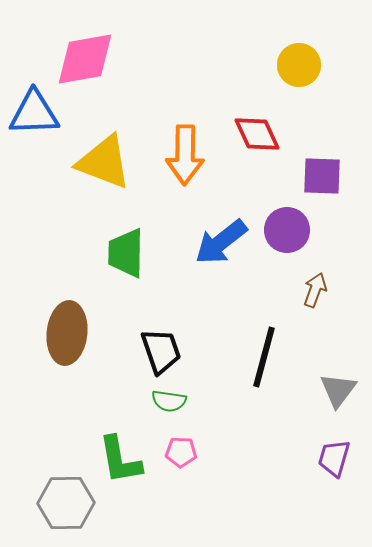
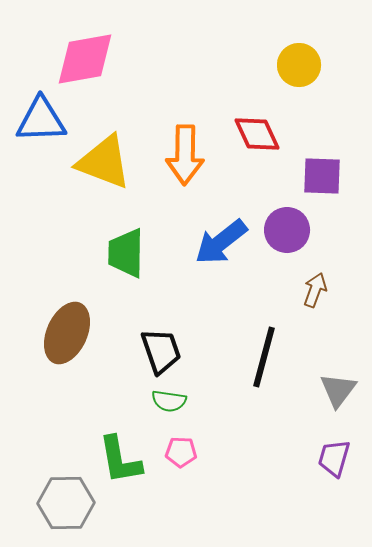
blue triangle: moved 7 px right, 7 px down
brown ellipse: rotated 18 degrees clockwise
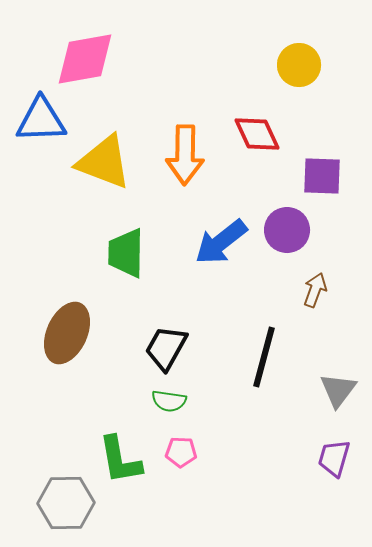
black trapezoid: moved 5 px right, 3 px up; rotated 132 degrees counterclockwise
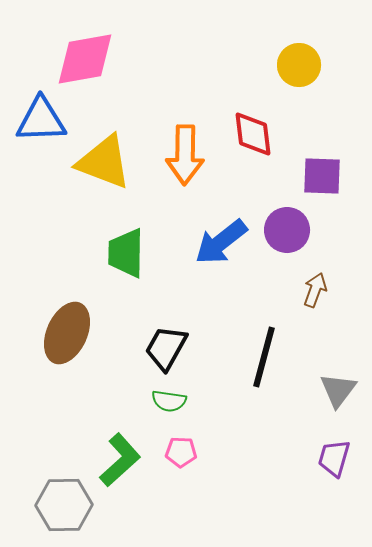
red diamond: moved 4 px left; rotated 18 degrees clockwise
green L-shape: rotated 122 degrees counterclockwise
gray hexagon: moved 2 px left, 2 px down
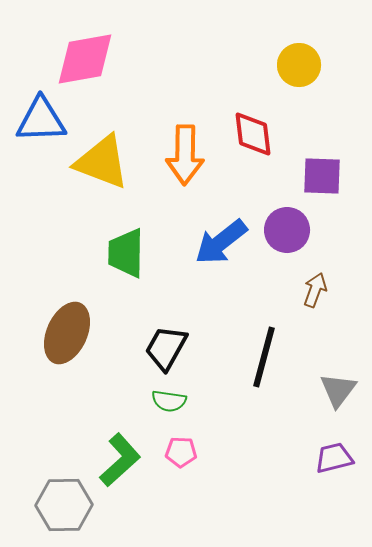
yellow triangle: moved 2 px left
purple trapezoid: rotated 60 degrees clockwise
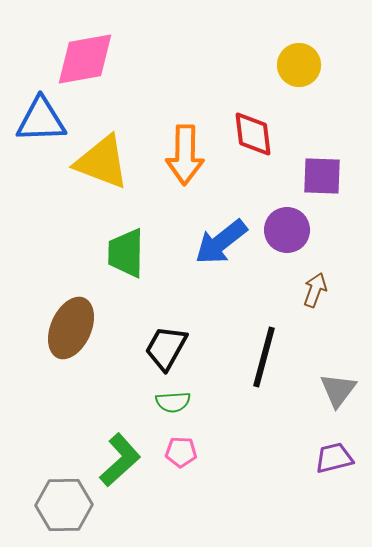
brown ellipse: moved 4 px right, 5 px up
green semicircle: moved 4 px right, 1 px down; rotated 12 degrees counterclockwise
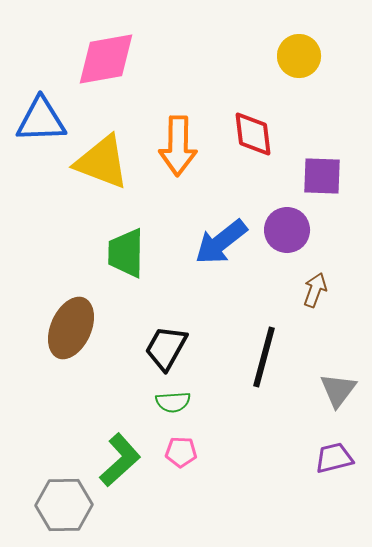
pink diamond: moved 21 px right
yellow circle: moved 9 px up
orange arrow: moved 7 px left, 9 px up
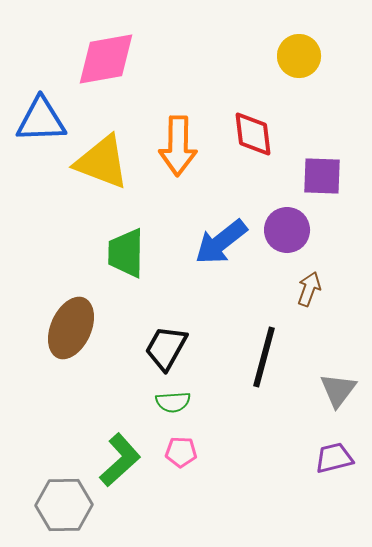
brown arrow: moved 6 px left, 1 px up
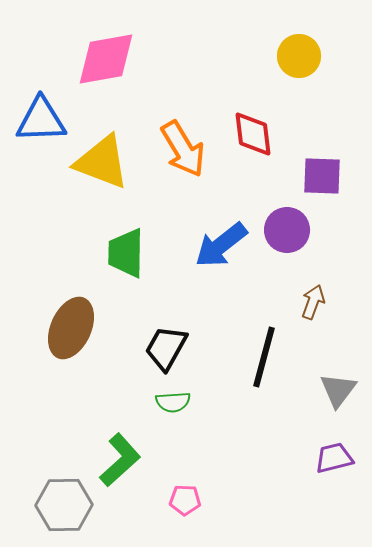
orange arrow: moved 5 px right, 3 px down; rotated 32 degrees counterclockwise
blue arrow: moved 3 px down
brown arrow: moved 4 px right, 13 px down
pink pentagon: moved 4 px right, 48 px down
